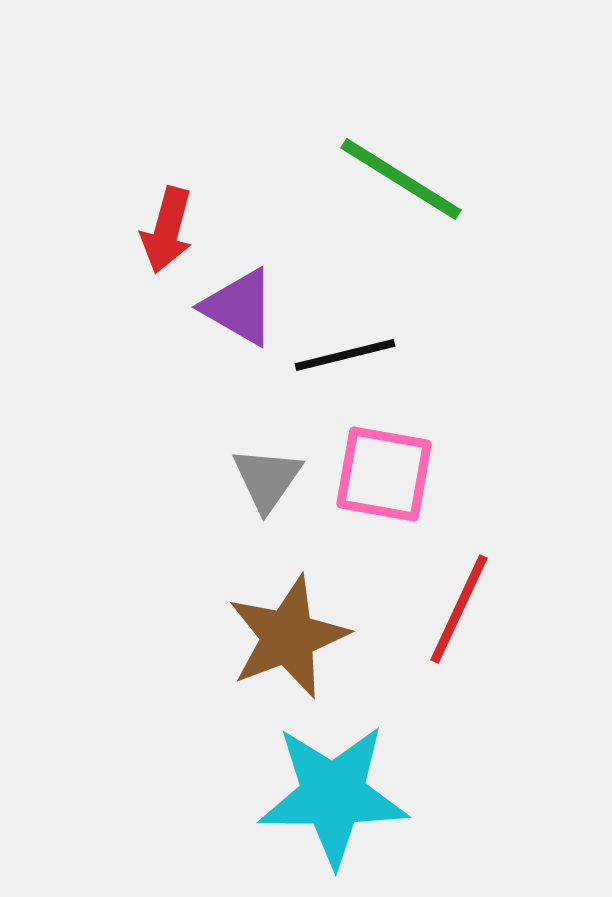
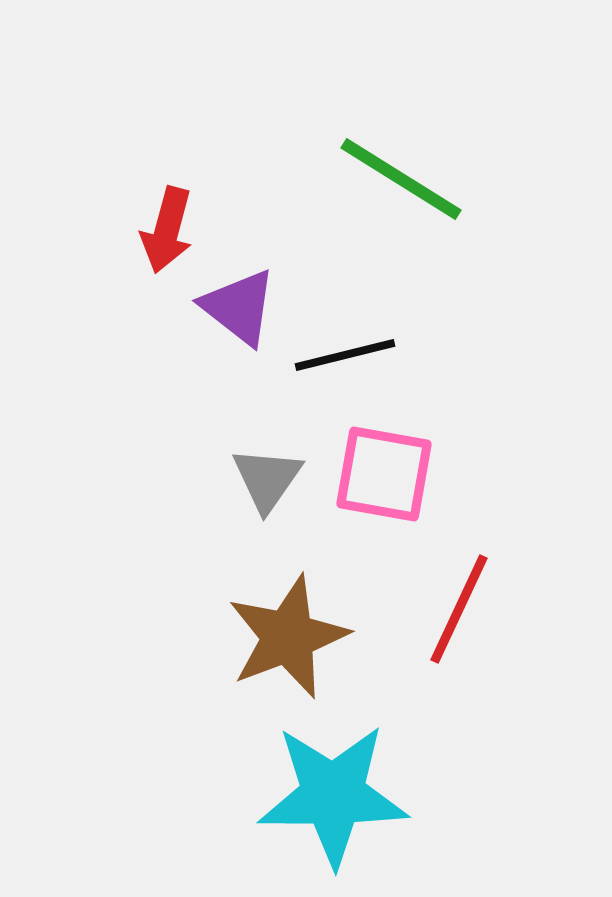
purple triangle: rotated 8 degrees clockwise
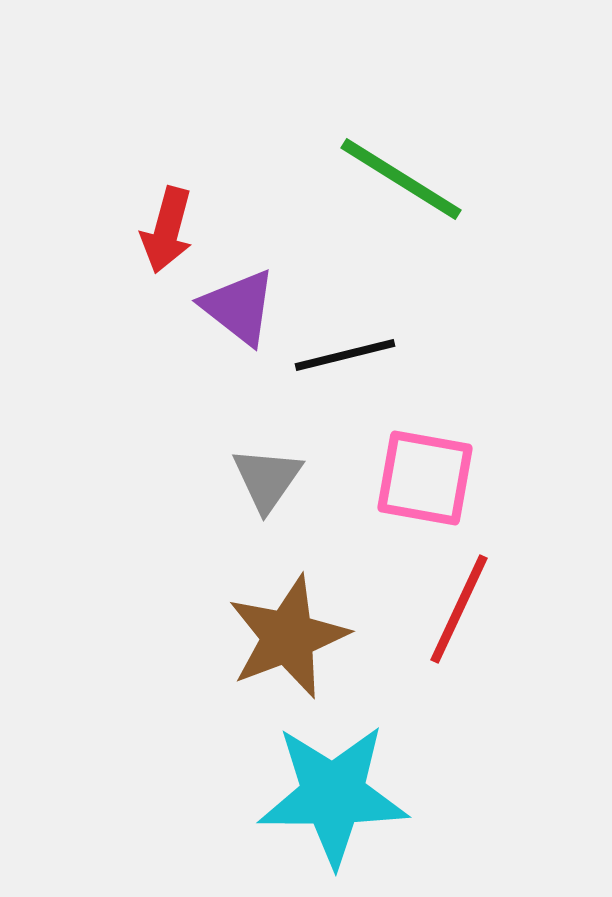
pink square: moved 41 px right, 4 px down
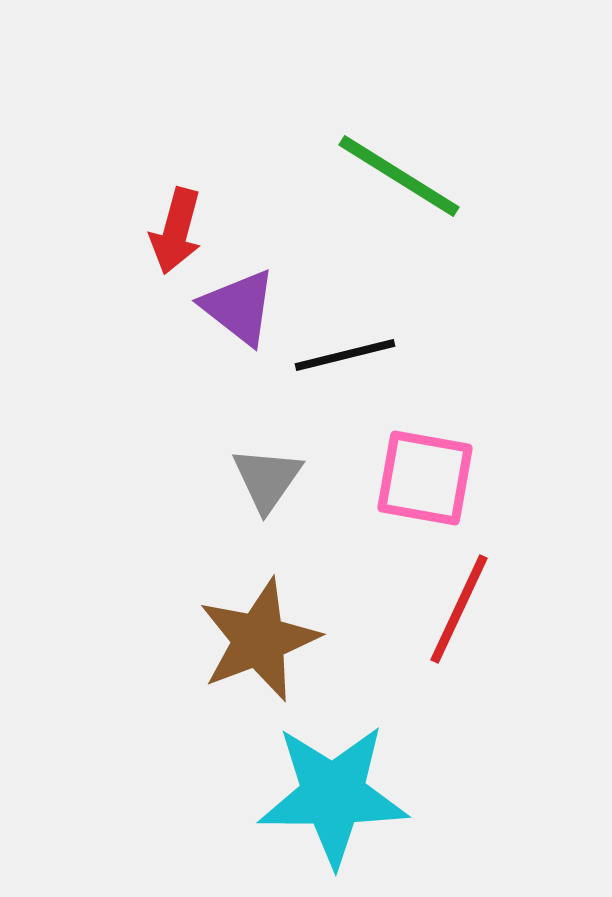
green line: moved 2 px left, 3 px up
red arrow: moved 9 px right, 1 px down
brown star: moved 29 px left, 3 px down
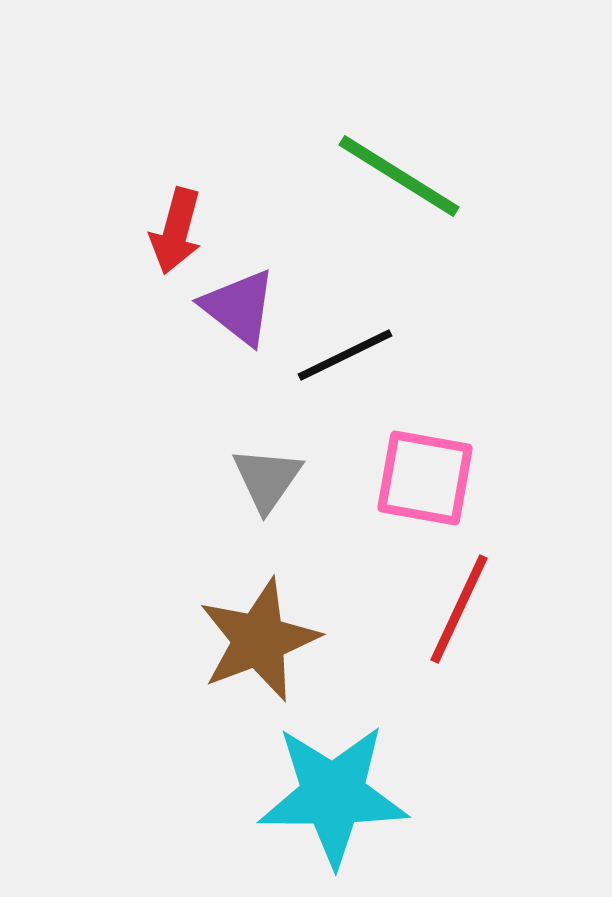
black line: rotated 12 degrees counterclockwise
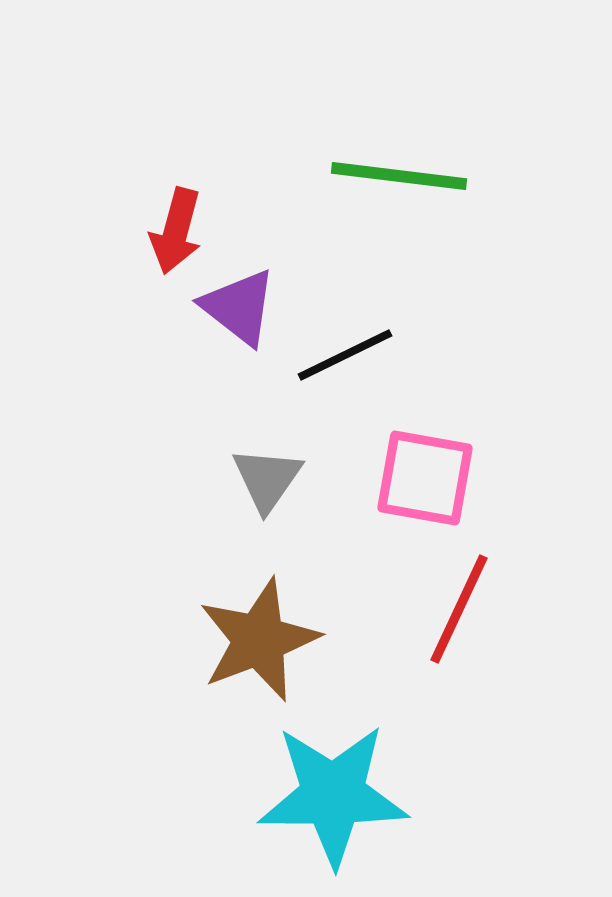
green line: rotated 25 degrees counterclockwise
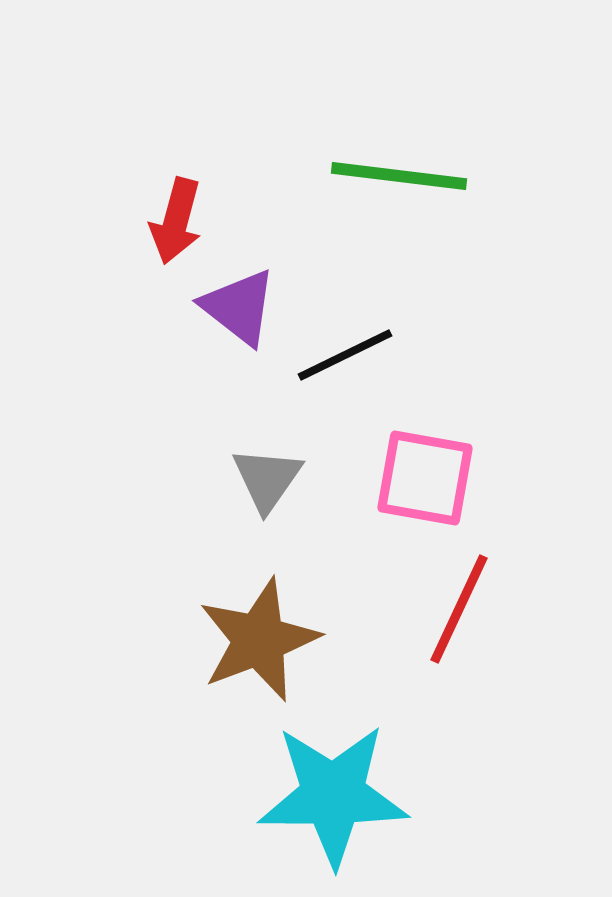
red arrow: moved 10 px up
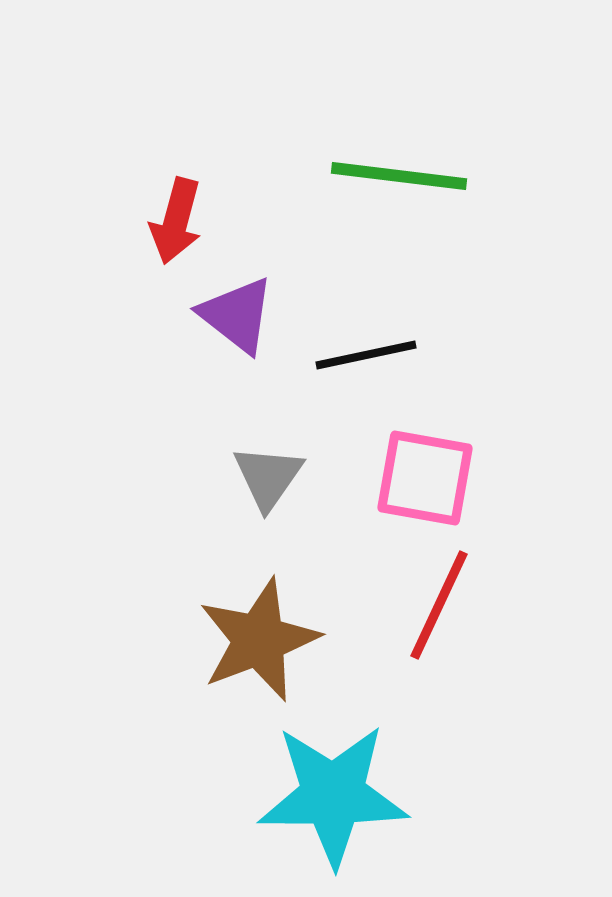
purple triangle: moved 2 px left, 8 px down
black line: moved 21 px right; rotated 14 degrees clockwise
gray triangle: moved 1 px right, 2 px up
red line: moved 20 px left, 4 px up
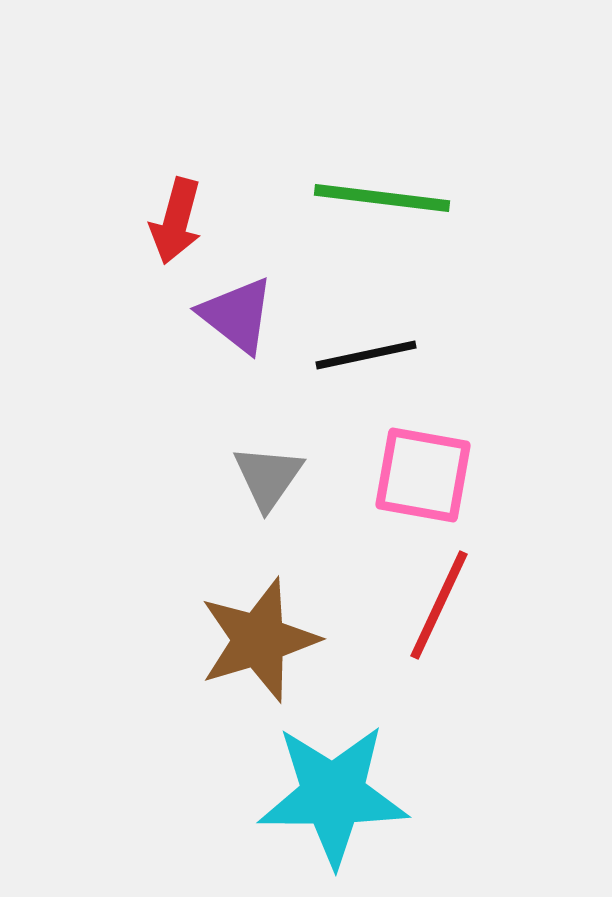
green line: moved 17 px left, 22 px down
pink square: moved 2 px left, 3 px up
brown star: rotated 4 degrees clockwise
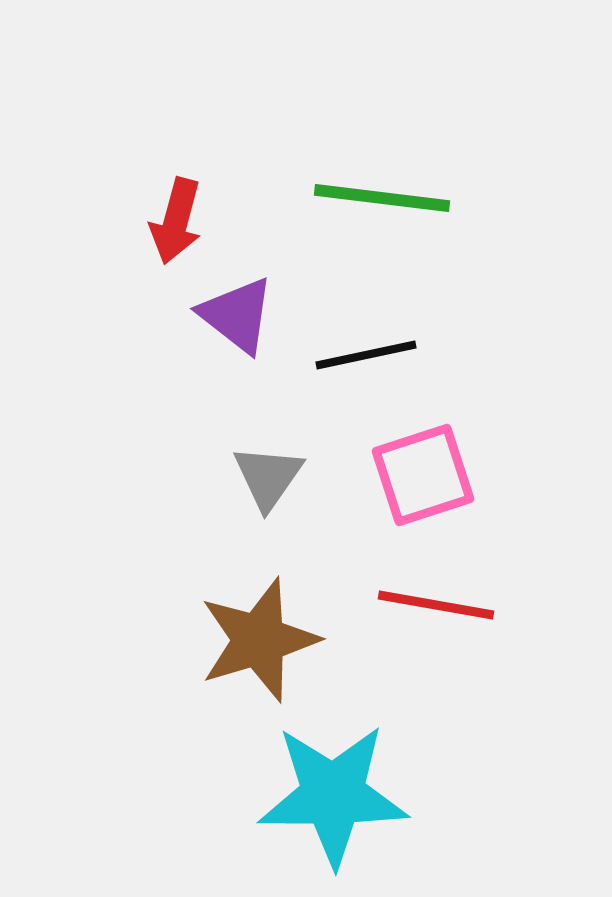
pink square: rotated 28 degrees counterclockwise
red line: moved 3 px left; rotated 75 degrees clockwise
